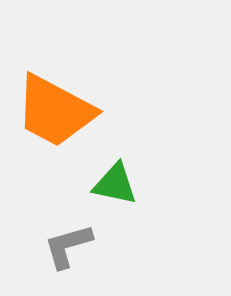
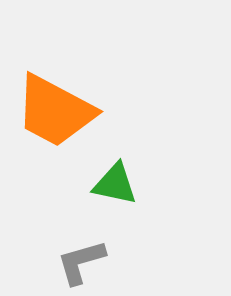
gray L-shape: moved 13 px right, 16 px down
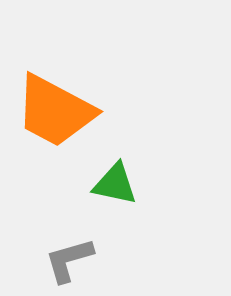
gray L-shape: moved 12 px left, 2 px up
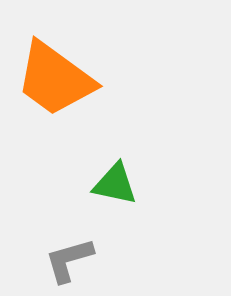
orange trapezoid: moved 32 px up; rotated 8 degrees clockwise
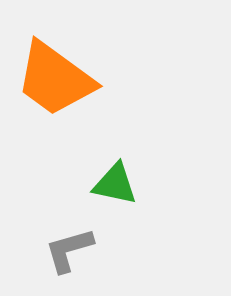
gray L-shape: moved 10 px up
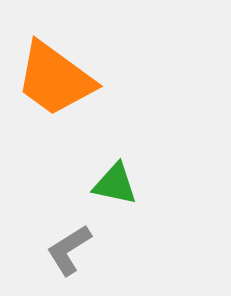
gray L-shape: rotated 16 degrees counterclockwise
